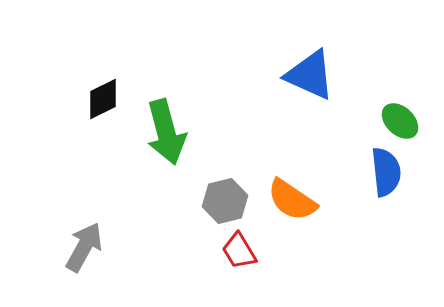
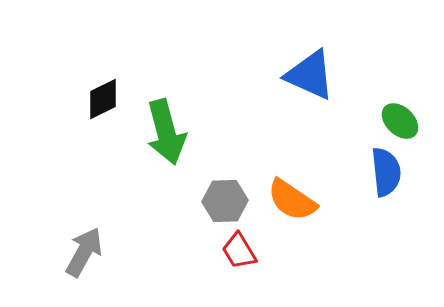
gray hexagon: rotated 12 degrees clockwise
gray arrow: moved 5 px down
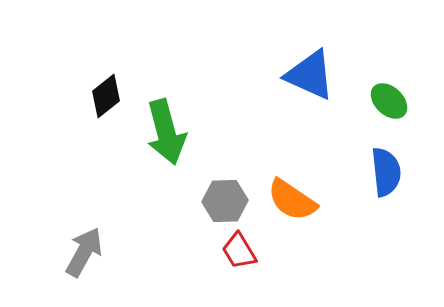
black diamond: moved 3 px right, 3 px up; rotated 12 degrees counterclockwise
green ellipse: moved 11 px left, 20 px up
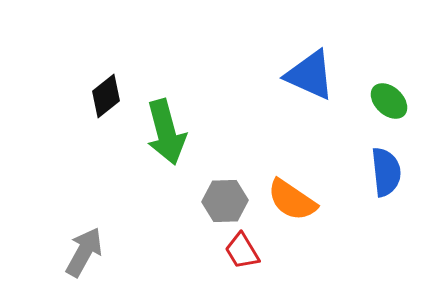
red trapezoid: moved 3 px right
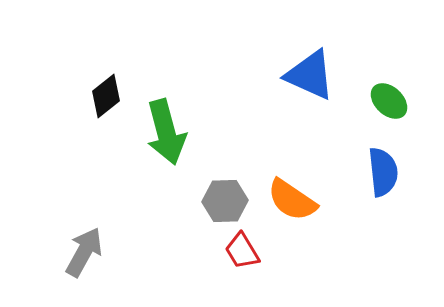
blue semicircle: moved 3 px left
